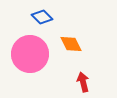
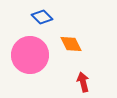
pink circle: moved 1 px down
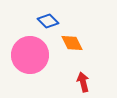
blue diamond: moved 6 px right, 4 px down
orange diamond: moved 1 px right, 1 px up
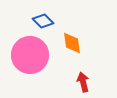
blue diamond: moved 5 px left
orange diamond: rotated 20 degrees clockwise
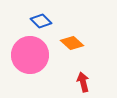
blue diamond: moved 2 px left
orange diamond: rotated 40 degrees counterclockwise
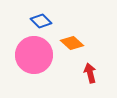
pink circle: moved 4 px right
red arrow: moved 7 px right, 9 px up
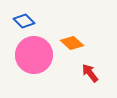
blue diamond: moved 17 px left
red arrow: rotated 24 degrees counterclockwise
